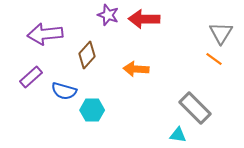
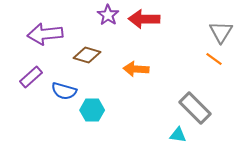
purple star: rotated 15 degrees clockwise
gray triangle: moved 1 px up
brown diamond: rotated 64 degrees clockwise
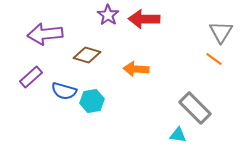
cyan hexagon: moved 9 px up; rotated 10 degrees counterclockwise
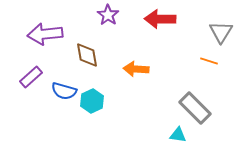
red arrow: moved 16 px right
brown diamond: rotated 64 degrees clockwise
orange line: moved 5 px left, 2 px down; rotated 18 degrees counterclockwise
cyan hexagon: rotated 15 degrees counterclockwise
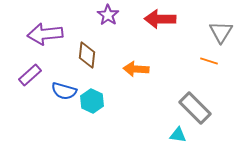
brown diamond: rotated 16 degrees clockwise
purple rectangle: moved 1 px left, 2 px up
cyan hexagon: rotated 10 degrees counterclockwise
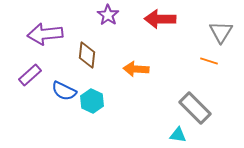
blue semicircle: rotated 10 degrees clockwise
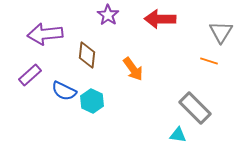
orange arrow: moved 3 px left; rotated 130 degrees counterclockwise
